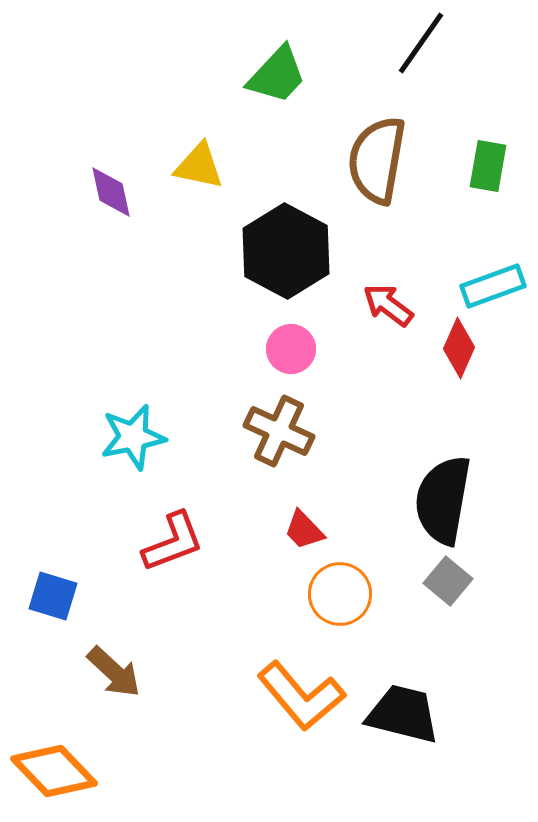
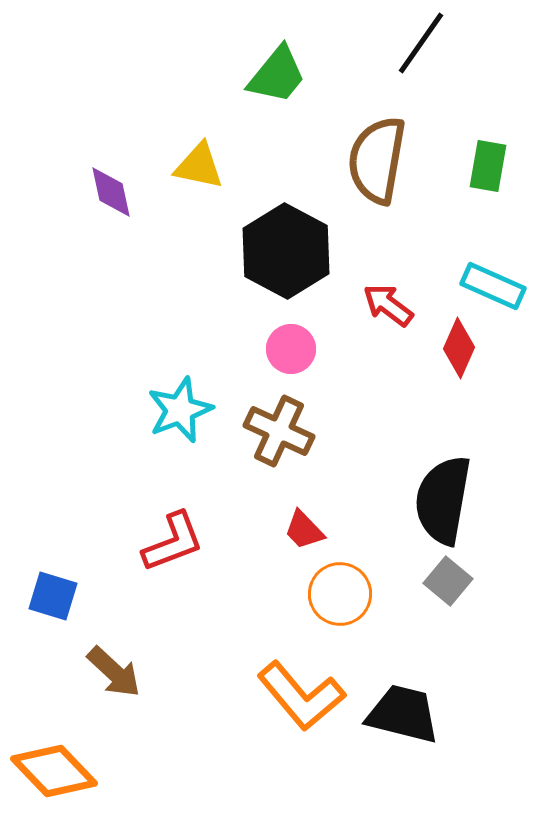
green trapezoid: rotated 4 degrees counterclockwise
cyan rectangle: rotated 44 degrees clockwise
cyan star: moved 47 px right, 27 px up; rotated 10 degrees counterclockwise
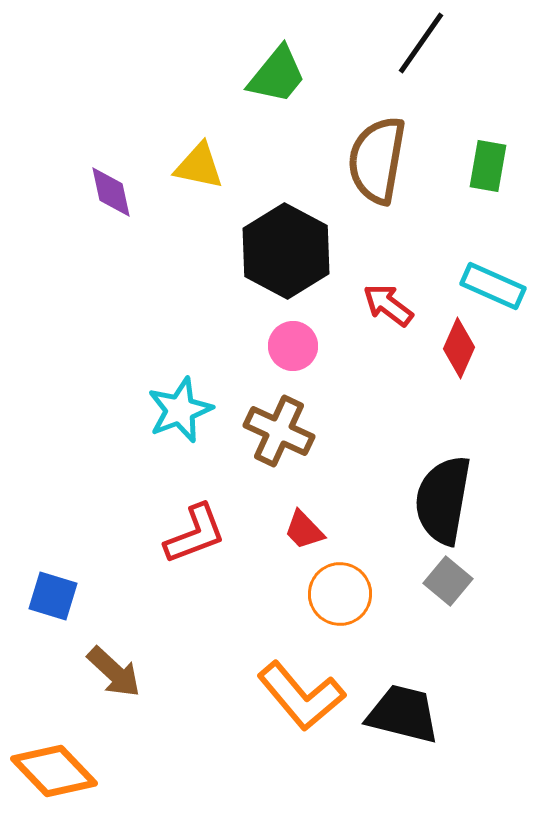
pink circle: moved 2 px right, 3 px up
red L-shape: moved 22 px right, 8 px up
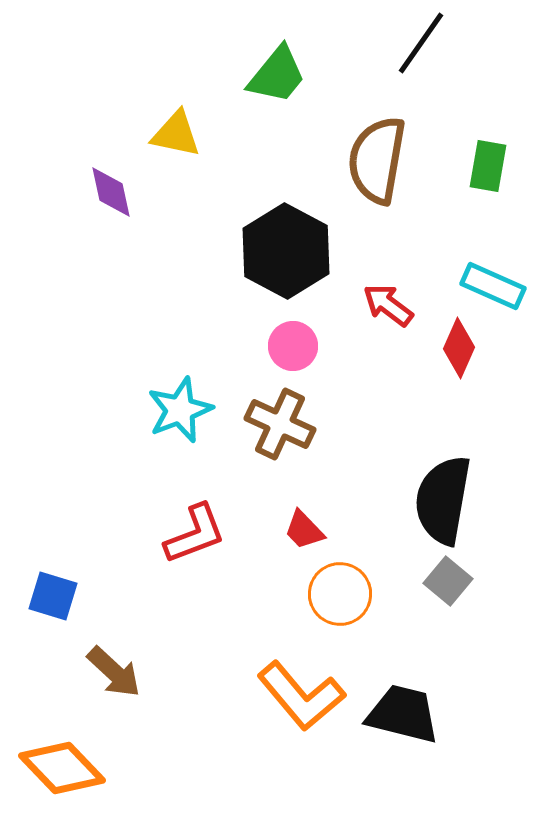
yellow triangle: moved 23 px left, 32 px up
brown cross: moved 1 px right, 7 px up
orange diamond: moved 8 px right, 3 px up
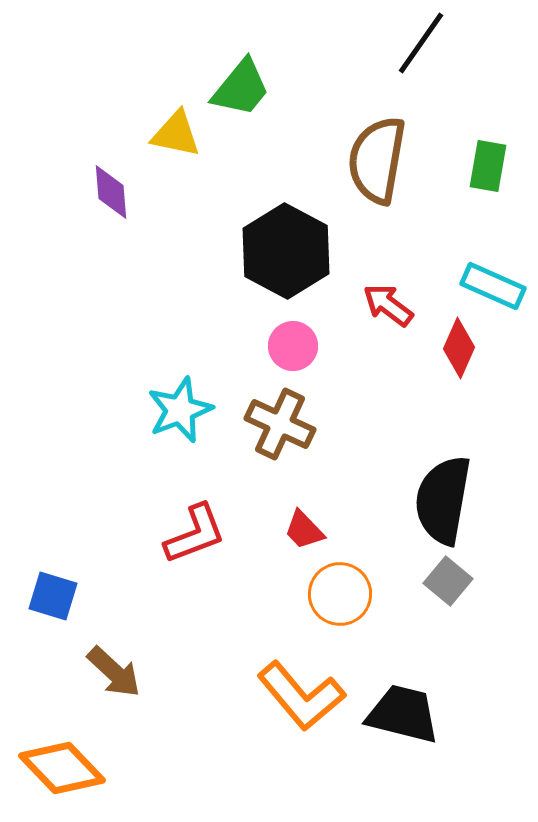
green trapezoid: moved 36 px left, 13 px down
purple diamond: rotated 8 degrees clockwise
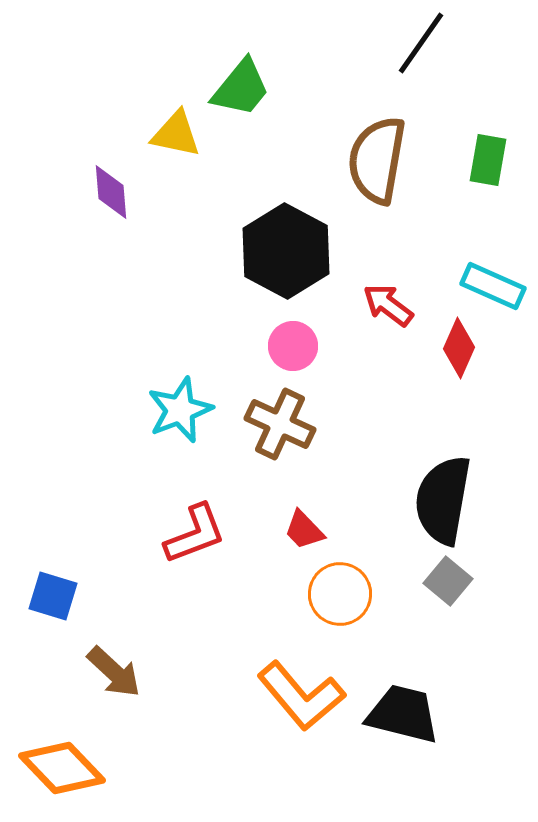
green rectangle: moved 6 px up
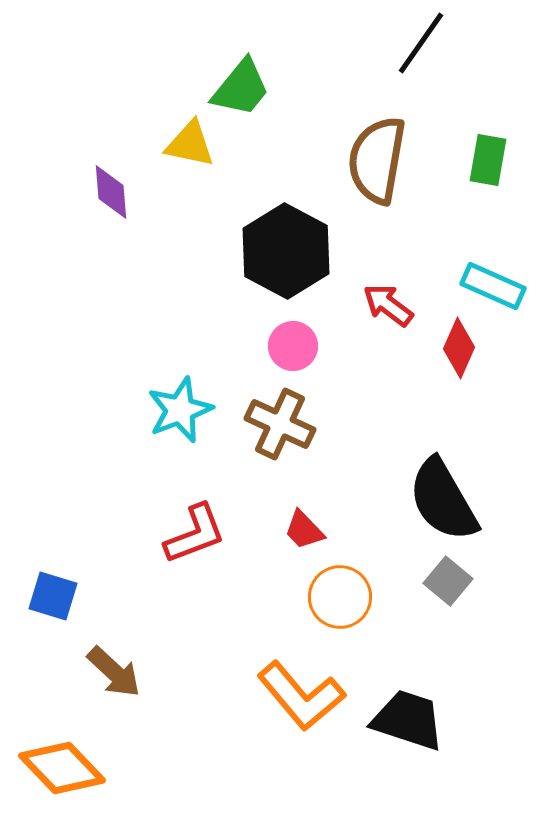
yellow triangle: moved 14 px right, 10 px down
black semicircle: rotated 40 degrees counterclockwise
orange circle: moved 3 px down
black trapezoid: moved 5 px right, 6 px down; rotated 4 degrees clockwise
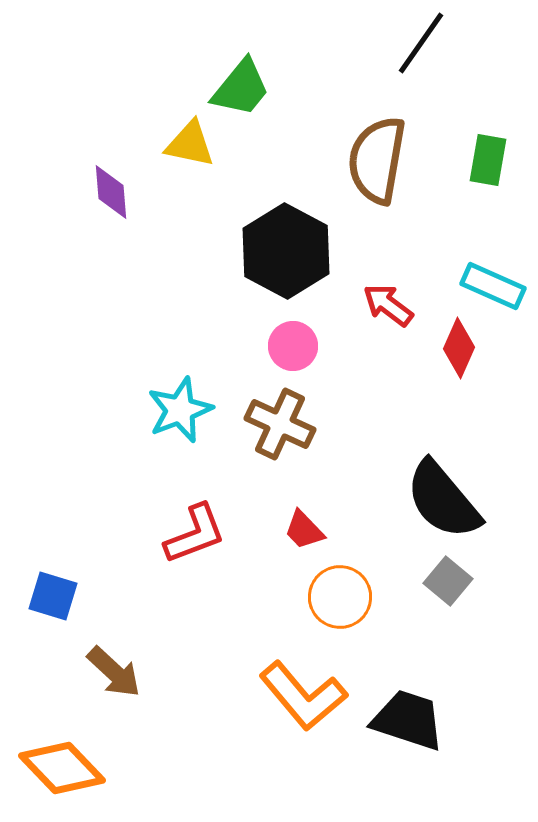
black semicircle: rotated 10 degrees counterclockwise
orange L-shape: moved 2 px right
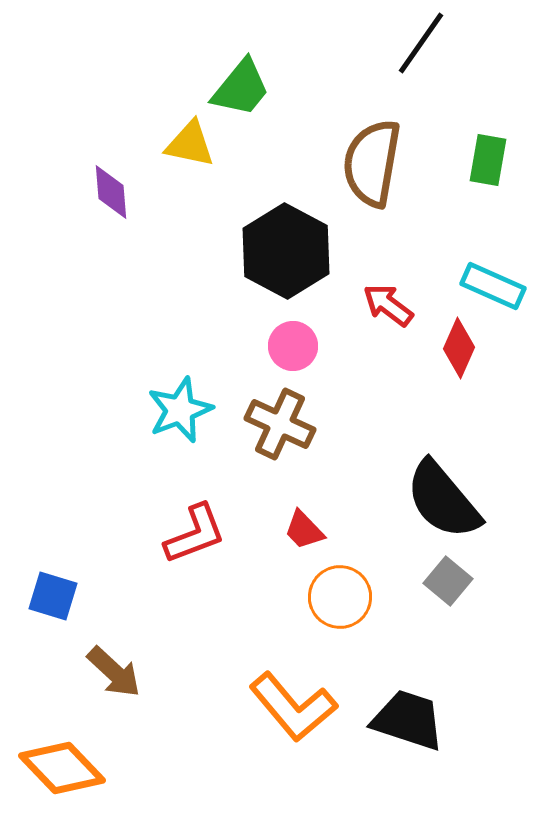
brown semicircle: moved 5 px left, 3 px down
orange L-shape: moved 10 px left, 11 px down
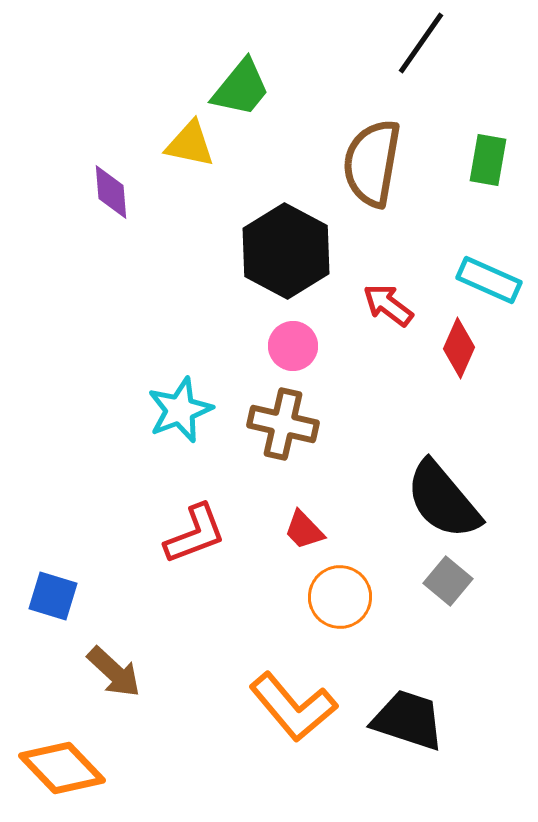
cyan rectangle: moved 4 px left, 6 px up
brown cross: moved 3 px right; rotated 12 degrees counterclockwise
